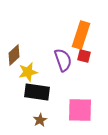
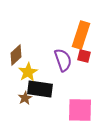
brown diamond: moved 2 px right
yellow star: rotated 18 degrees counterclockwise
black rectangle: moved 3 px right, 3 px up
brown star: moved 15 px left, 22 px up
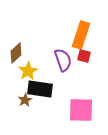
brown diamond: moved 2 px up
yellow star: moved 1 px up
brown star: moved 2 px down
pink square: moved 1 px right
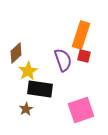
brown star: moved 1 px right, 9 px down
pink square: rotated 20 degrees counterclockwise
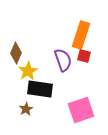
brown diamond: rotated 25 degrees counterclockwise
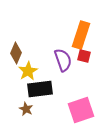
black rectangle: rotated 15 degrees counterclockwise
brown star: rotated 16 degrees counterclockwise
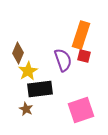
brown diamond: moved 2 px right
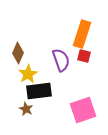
orange rectangle: moved 1 px right, 1 px up
purple semicircle: moved 2 px left
yellow star: moved 3 px down
black rectangle: moved 1 px left, 2 px down
pink square: moved 2 px right
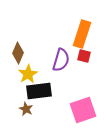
purple semicircle: rotated 35 degrees clockwise
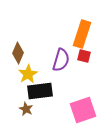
black rectangle: moved 1 px right
